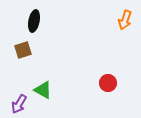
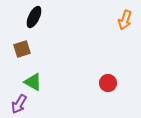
black ellipse: moved 4 px up; rotated 15 degrees clockwise
brown square: moved 1 px left, 1 px up
green triangle: moved 10 px left, 8 px up
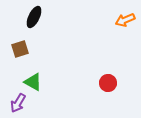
orange arrow: rotated 48 degrees clockwise
brown square: moved 2 px left
purple arrow: moved 1 px left, 1 px up
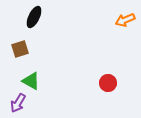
green triangle: moved 2 px left, 1 px up
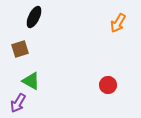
orange arrow: moved 7 px left, 3 px down; rotated 36 degrees counterclockwise
red circle: moved 2 px down
